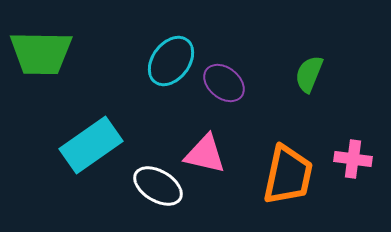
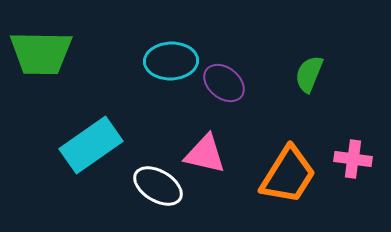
cyan ellipse: rotated 51 degrees clockwise
orange trapezoid: rotated 20 degrees clockwise
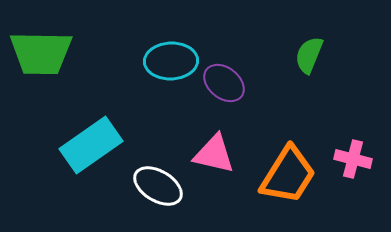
green semicircle: moved 19 px up
pink triangle: moved 9 px right
pink cross: rotated 6 degrees clockwise
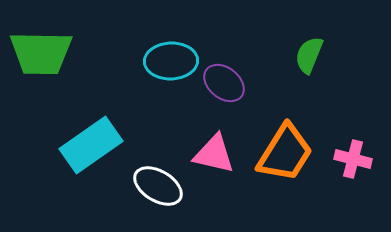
orange trapezoid: moved 3 px left, 22 px up
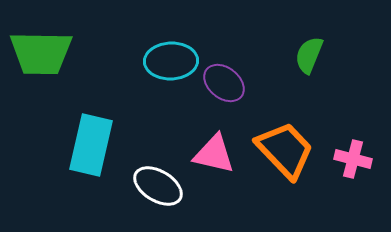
cyan rectangle: rotated 42 degrees counterclockwise
orange trapezoid: moved 3 px up; rotated 76 degrees counterclockwise
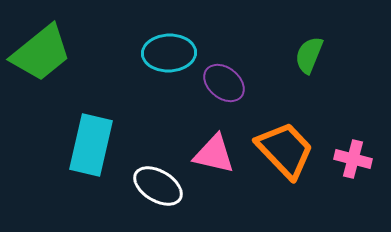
green trapezoid: rotated 40 degrees counterclockwise
cyan ellipse: moved 2 px left, 8 px up
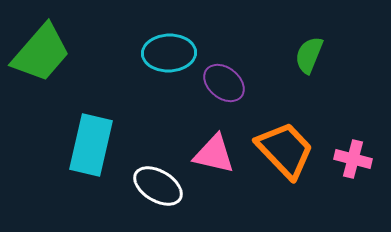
green trapezoid: rotated 10 degrees counterclockwise
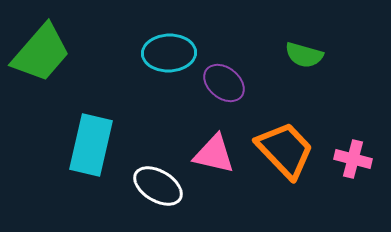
green semicircle: moved 5 px left; rotated 96 degrees counterclockwise
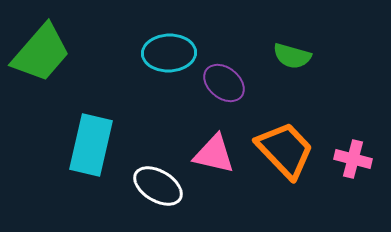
green semicircle: moved 12 px left, 1 px down
